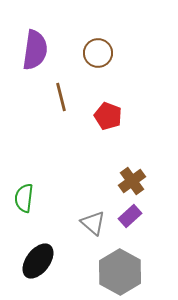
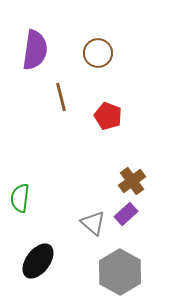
green semicircle: moved 4 px left
purple rectangle: moved 4 px left, 2 px up
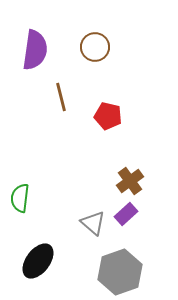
brown circle: moved 3 px left, 6 px up
red pentagon: rotated 8 degrees counterclockwise
brown cross: moved 2 px left
gray hexagon: rotated 12 degrees clockwise
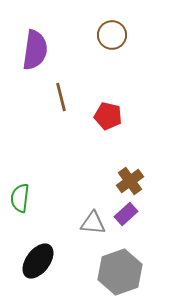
brown circle: moved 17 px right, 12 px up
gray triangle: rotated 36 degrees counterclockwise
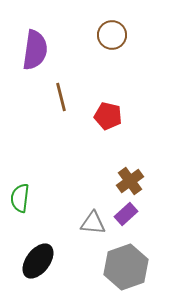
gray hexagon: moved 6 px right, 5 px up
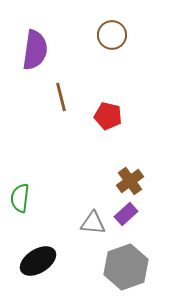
black ellipse: rotated 21 degrees clockwise
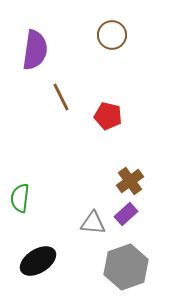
brown line: rotated 12 degrees counterclockwise
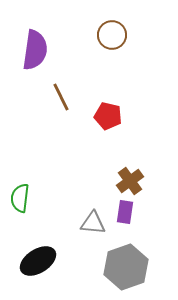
purple rectangle: moved 1 px left, 2 px up; rotated 40 degrees counterclockwise
